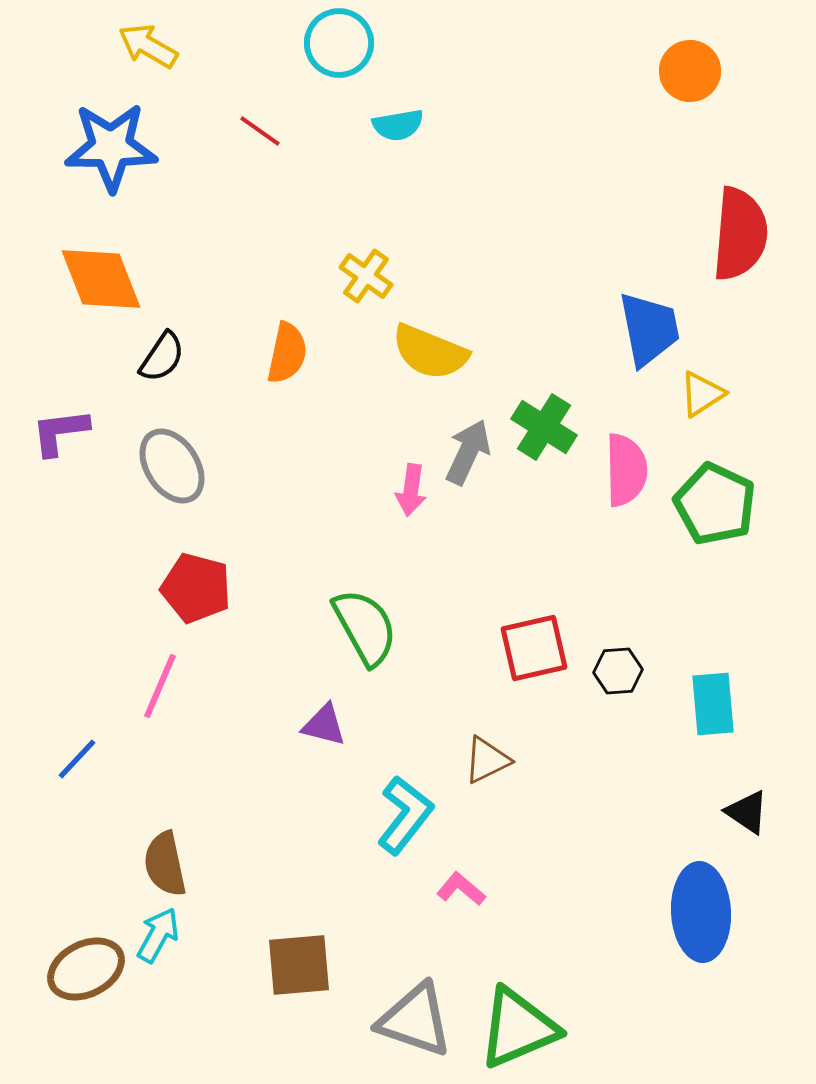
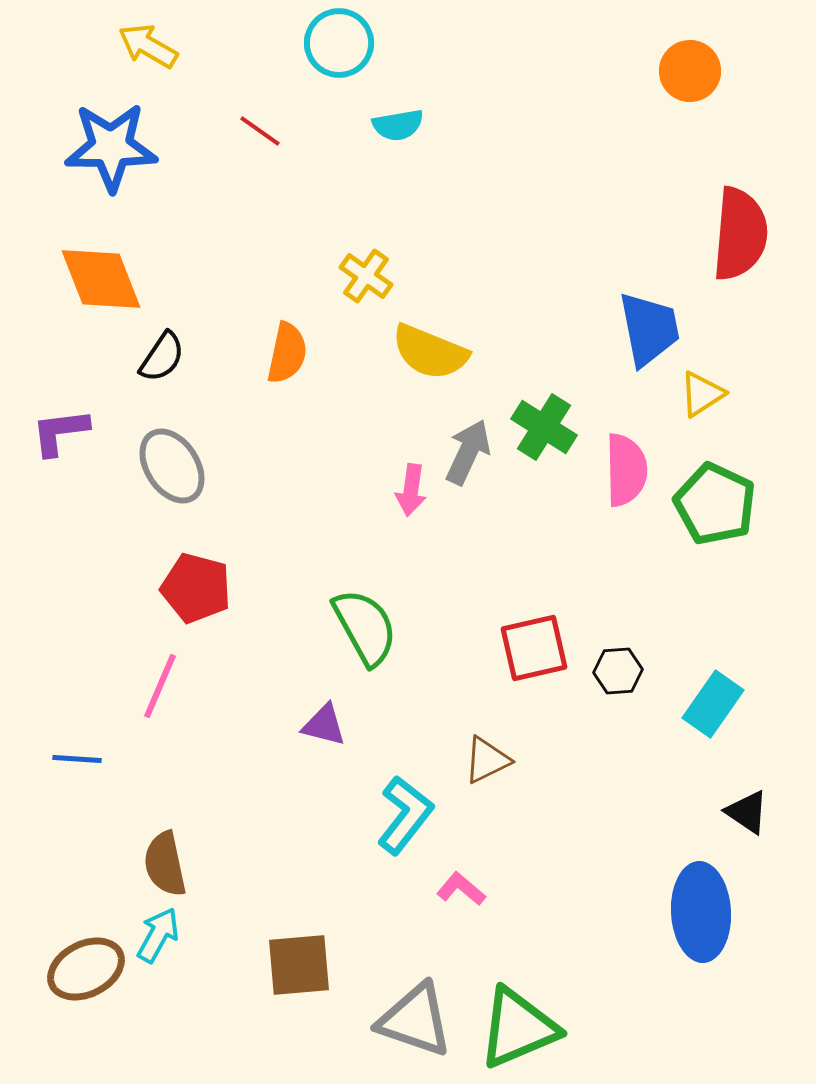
cyan rectangle: rotated 40 degrees clockwise
blue line: rotated 51 degrees clockwise
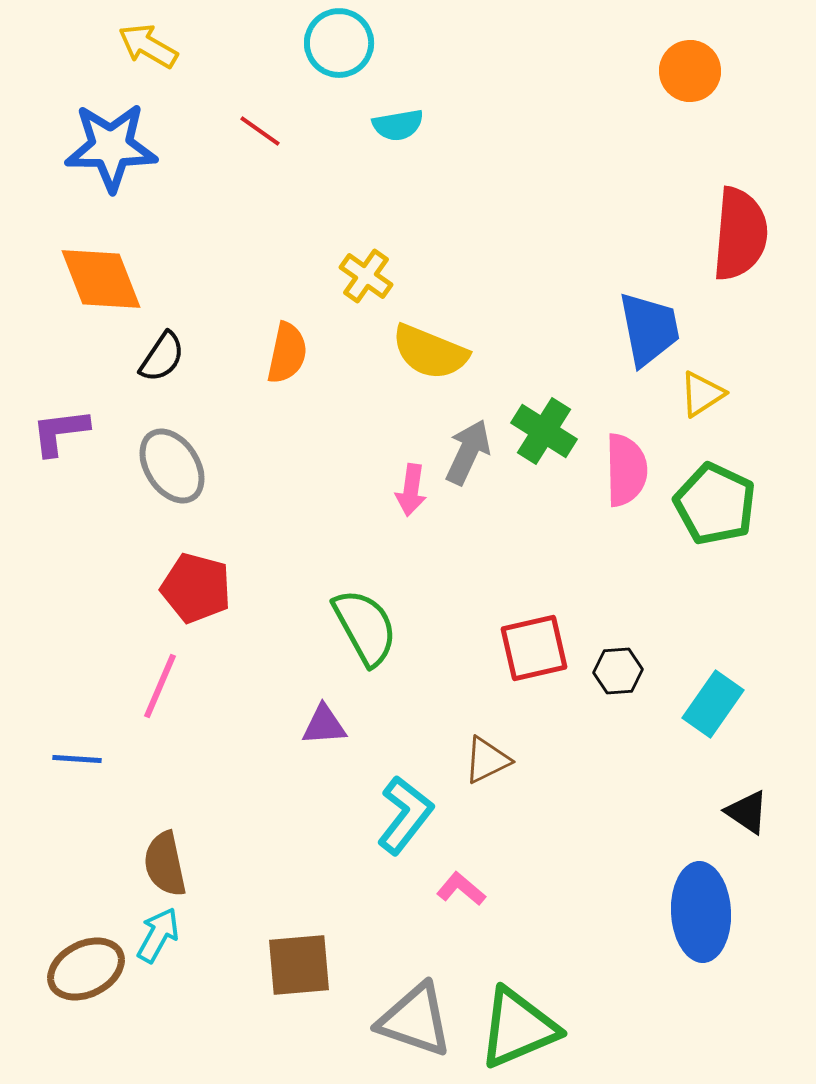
green cross: moved 4 px down
purple triangle: rotated 18 degrees counterclockwise
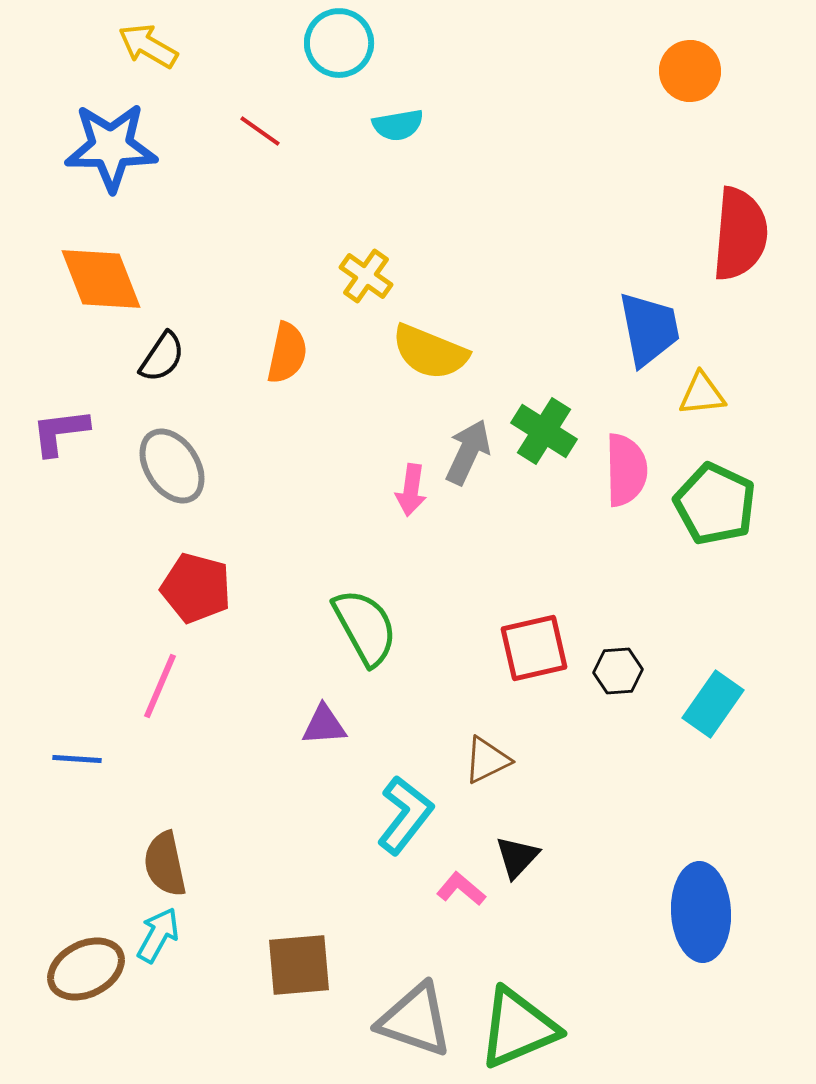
yellow triangle: rotated 27 degrees clockwise
black triangle: moved 230 px left, 45 px down; rotated 39 degrees clockwise
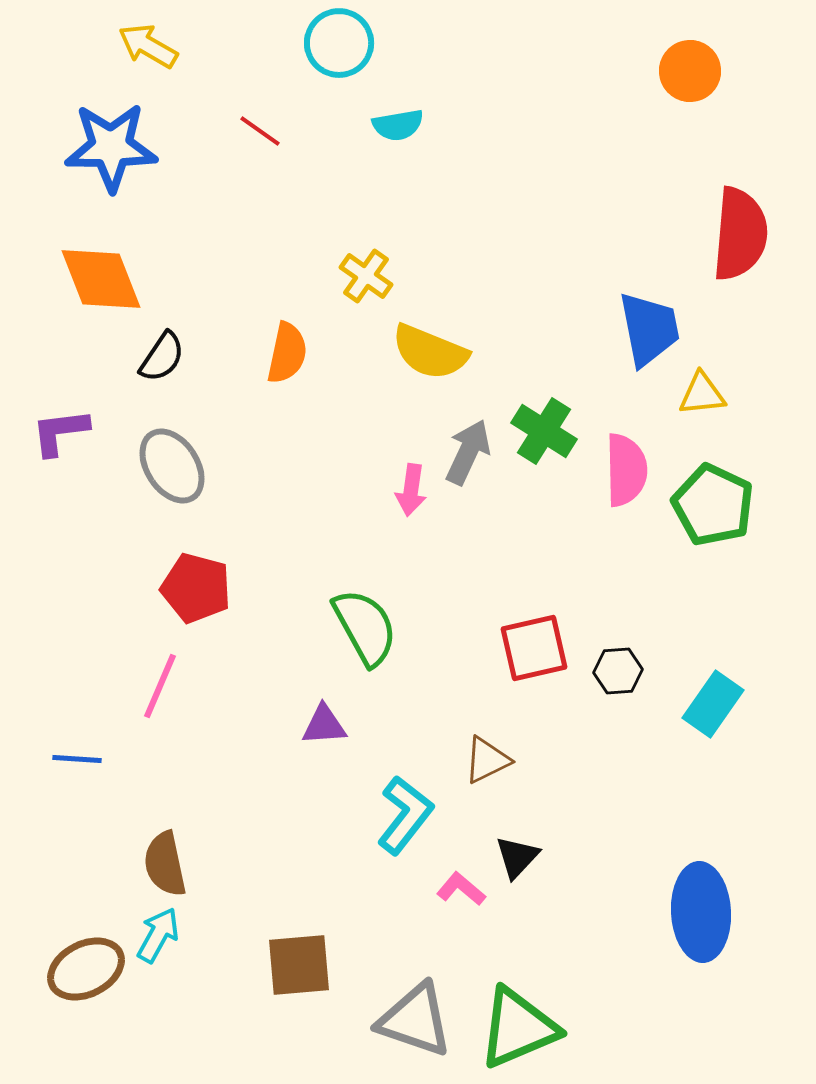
green pentagon: moved 2 px left, 1 px down
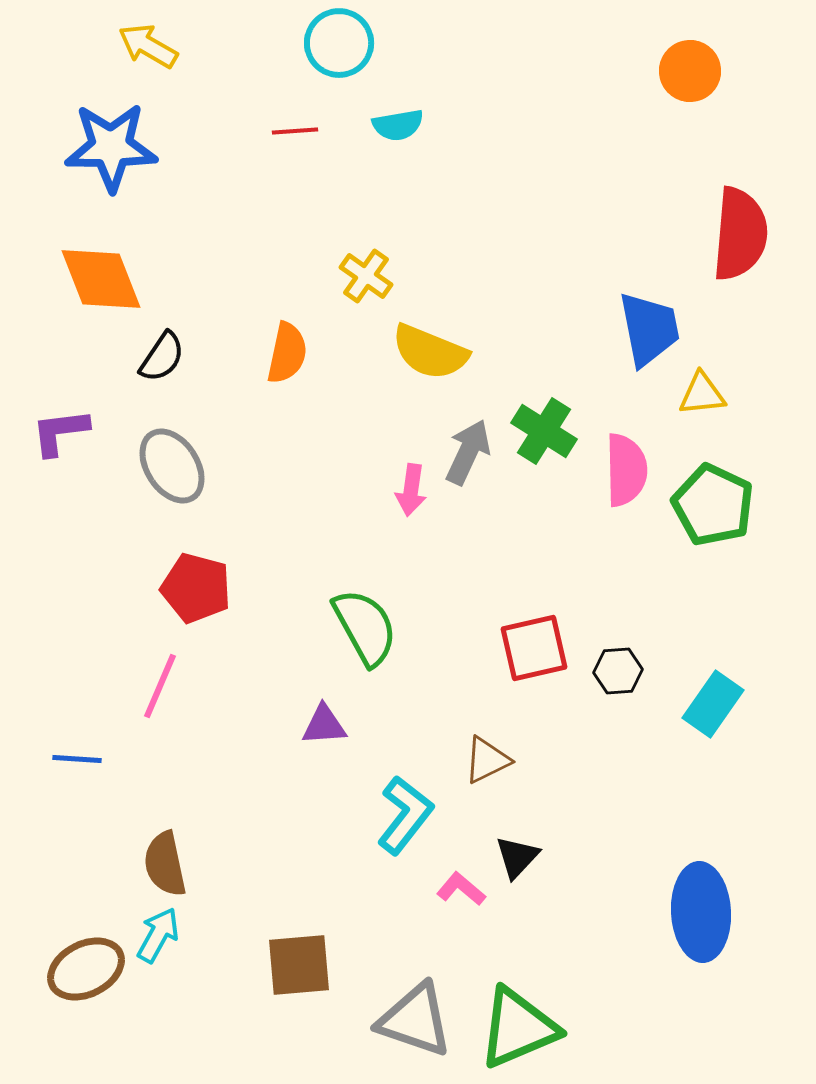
red line: moved 35 px right; rotated 39 degrees counterclockwise
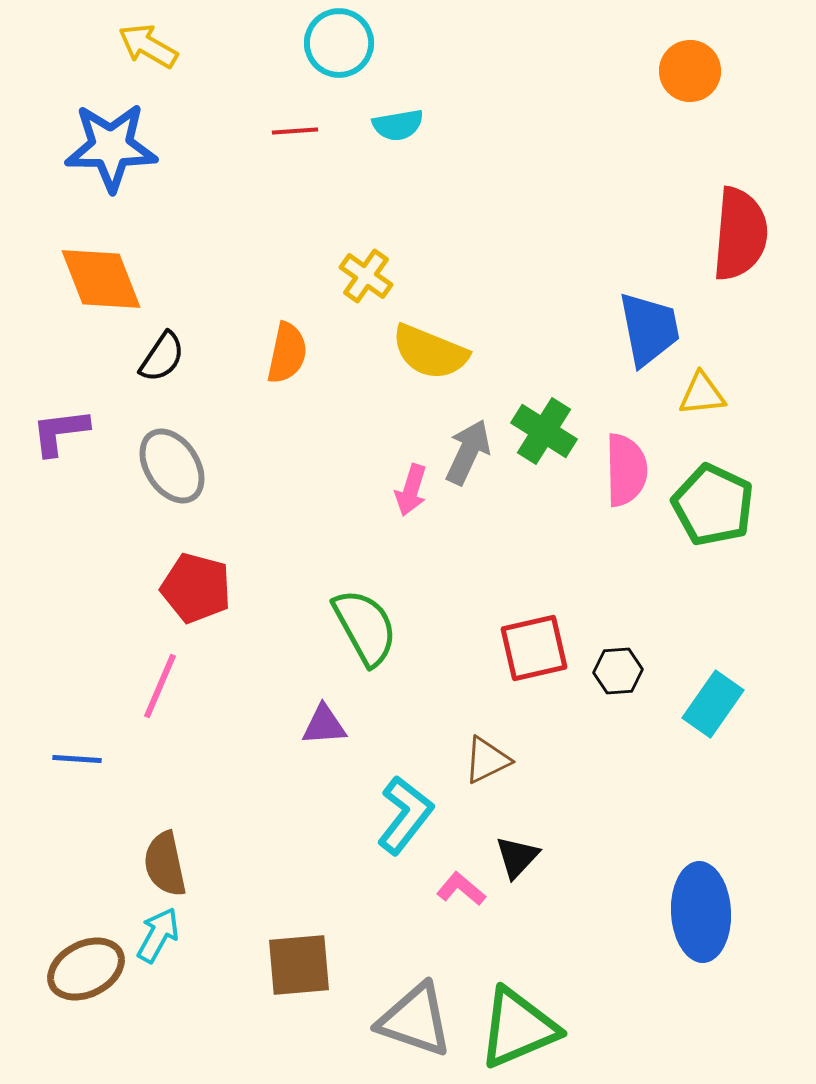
pink arrow: rotated 9 degrees clockwise
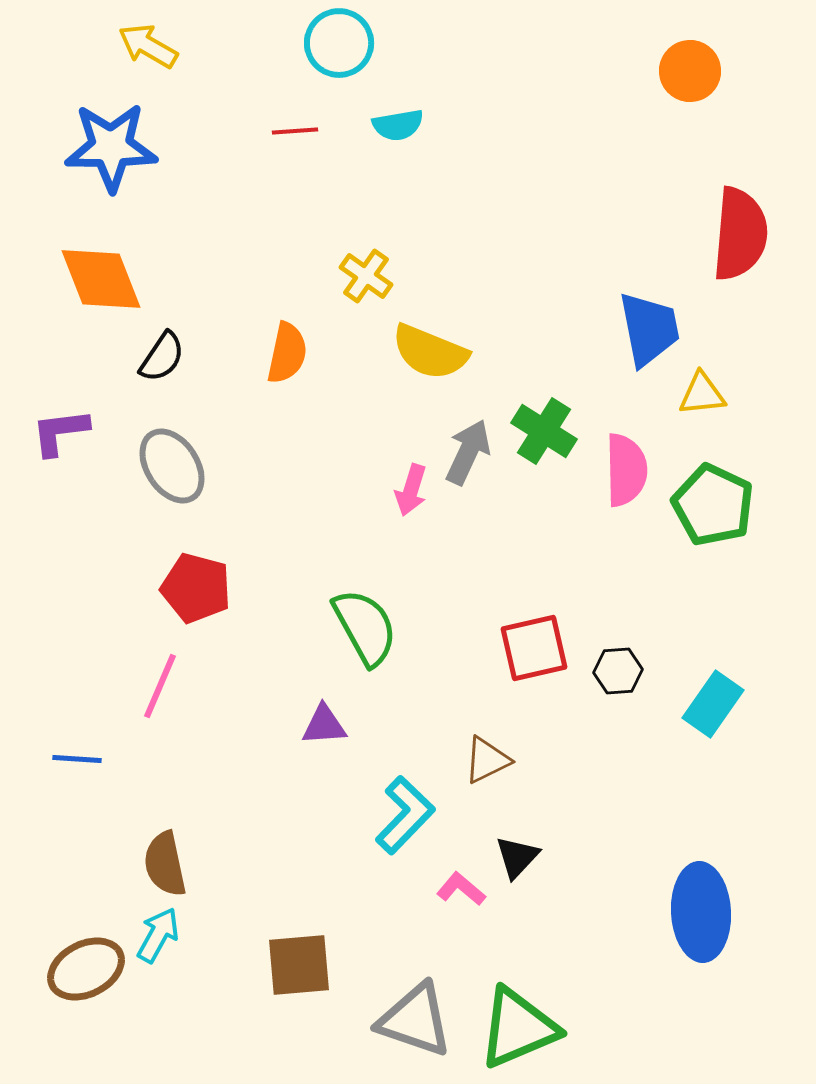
cyan L-shape: rotated 6 degrees clockwise
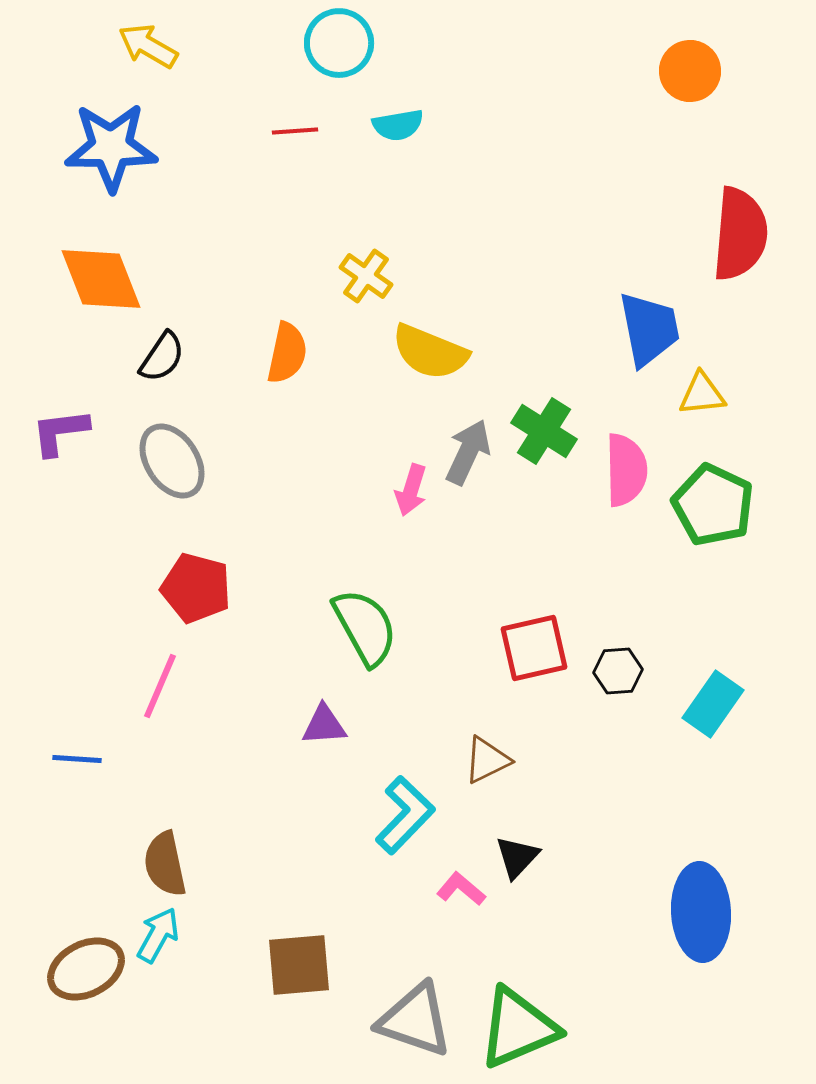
gray ellipse: moved 5 px up
